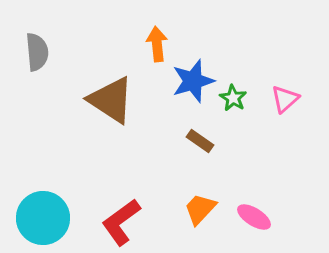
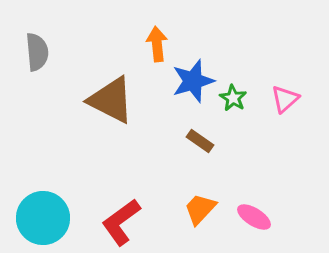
brown triangle: rotated 6 degrees counterclockwise
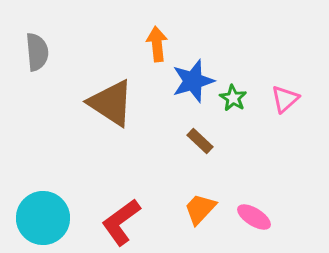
brown triangle: moved 3 px down; rotated 6 degrees clockwise
brown rectangle: rotated 8 degrees clockwise
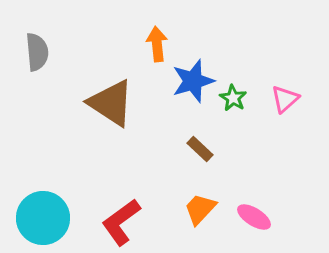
brown rectangle: moved 8 px down
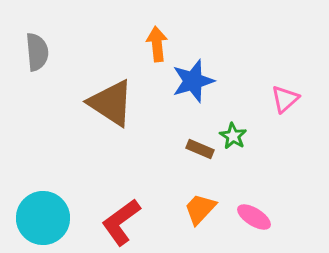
green star: moved 38 px down
brown rectangle: rotated 20 degrees counterclockwise
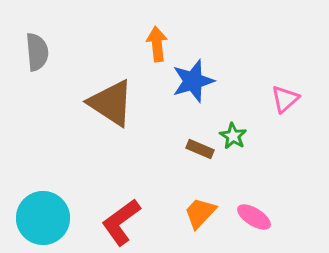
orange trapezoid: moved 4 px down
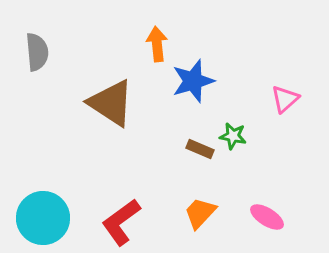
green star: rotated 20 degrees counterclockwise
pink ellipse: moved 13 px right
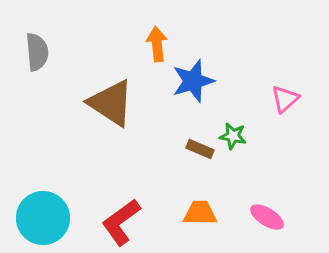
orange trapezoid: rotated 48 degrees clockwise
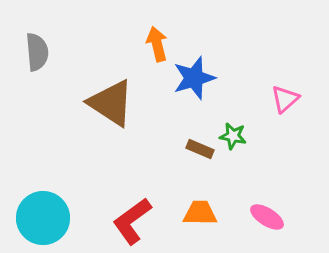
orange arrow: rotated 8 degrees counterclockwise
blue star: moved 1 px right, 3 px up
red L-shape: moved 11 px right, 1 px up
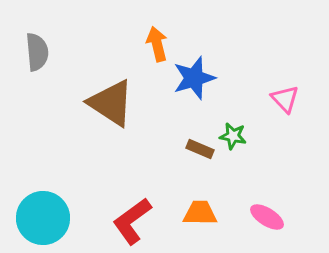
pink triangle: rotated 32 degrees counterclockwise
